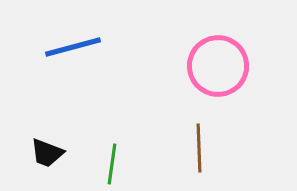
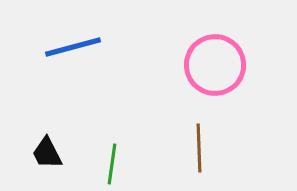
pink circle: moved 3 px left, 1 px up
black trapezoid: rotated 42 degrees clockwise
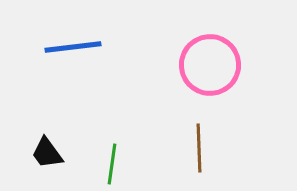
blue line: rotated 8 degrees clockwise
pink circle: moved 5 px left
black trapezoid: rotated 9 degrees counterclockwise
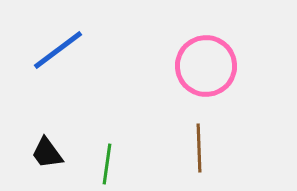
blue line: moved 15 px left, 3 px down; rotated 30 degrees counterclockwise
pink circle: moved 4 px left, 1 px down
green line: moved 5 px left
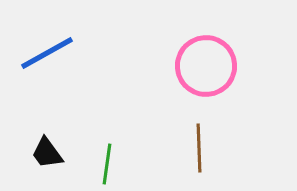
blue line: moved 11 px left, 3 px down; rotated 8 degrees clockwise
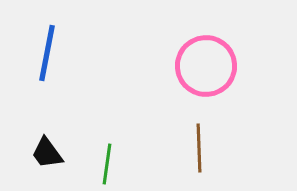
blue line: rotated 50 degrees counterclockwise
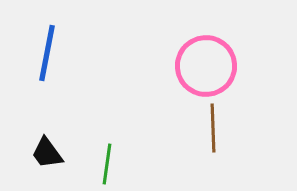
brown line: moved 14 px right, 20 px up
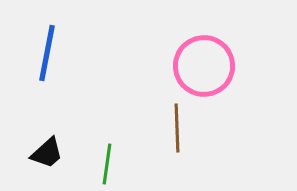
pink circle: moved 2 px left
brown line: moved 36 px left
black trapezoid: rotated 96 degrees counterclockwise
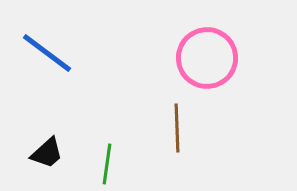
blue line: rotated 64 degrees counterclockwise
pink circle: moved 3 px right, 8 px up
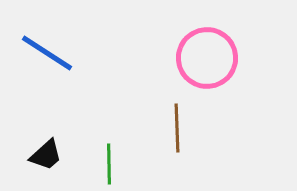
blue line: rotated 4 degrees counterclockwise
black trapezoid: moved 1 px left, 2 px down
green line: moved 2 px right; rotated 9 degrees counterclockwise
